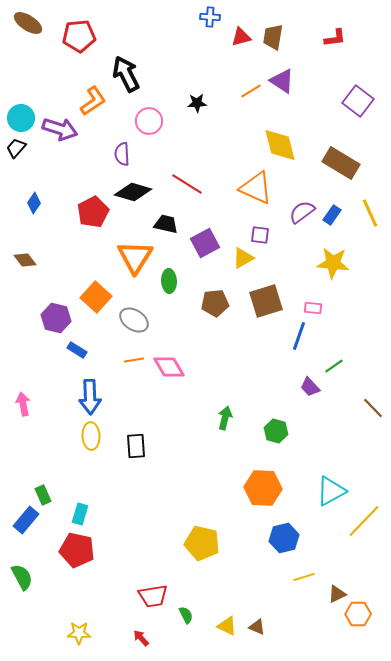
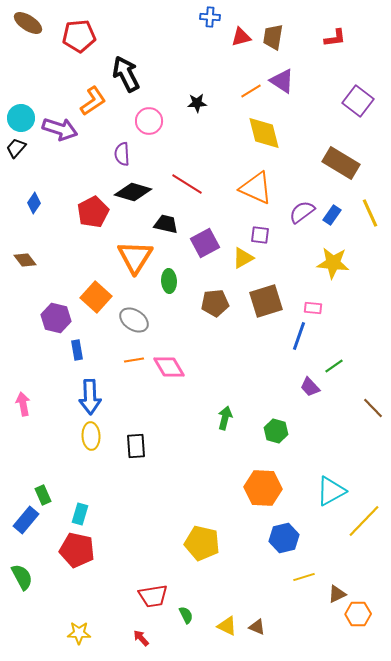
yellow diamond at (280, 145): moved 16 px left, 12 px up
blue rectangle at (77, 350): rotated 48 degrees clockwise
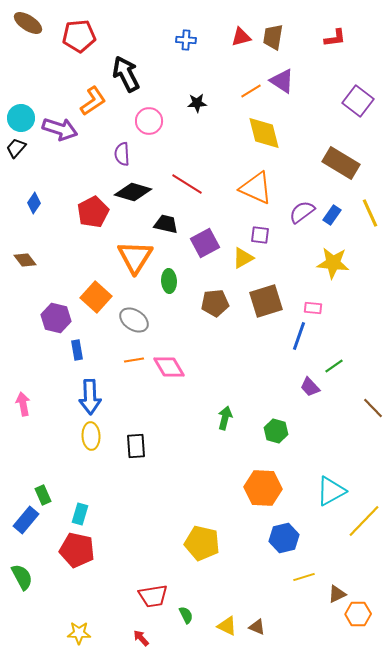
blue cross at (210, 17): moved 24 px left, 23 px down
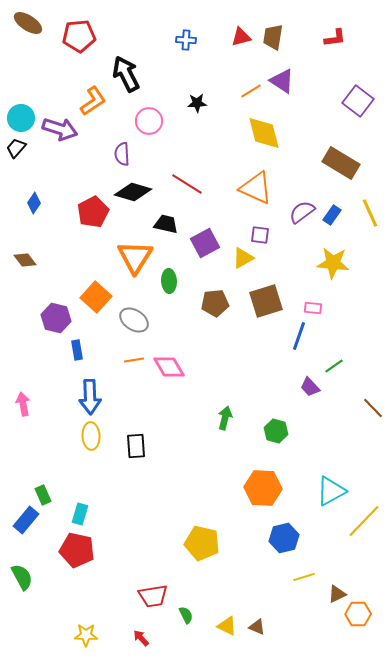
yellow star at (79, 633): moved 7 px right, 2 px down
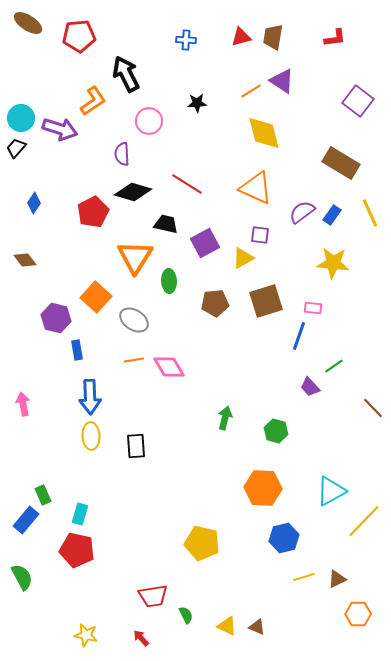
brown triangle at (337, 594): moved 15 px up
yellow star at (86, 635): rotated 10 degrees clockwise
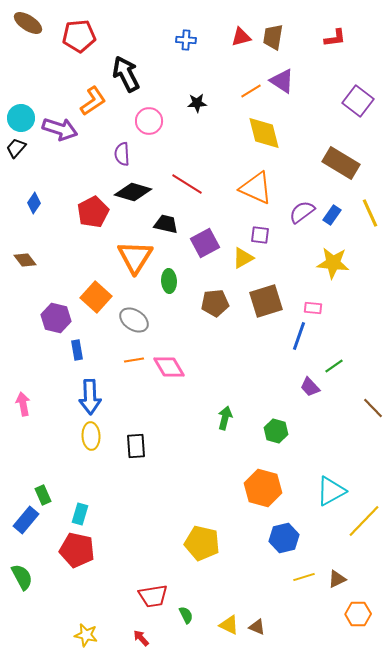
orange hexagon at (263, 488): rotated 12 degrees clockwise
yellow triangle at (227, 626): moved 2 px right, 1 px up
